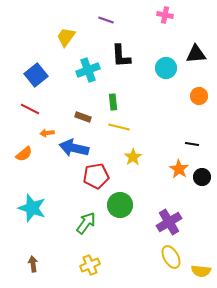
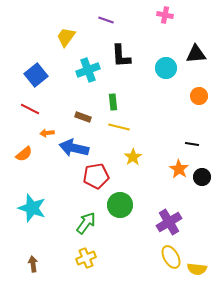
yellow cross: moved 4 px left, 7 px up
yellow semicircle: moved 4 px left, 2 px up
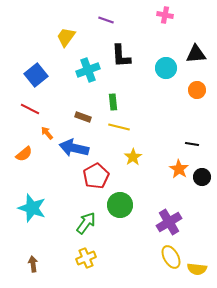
orange circle: moved 2 px left, 6 px up
orange arrow: rotated 56 degrees clockwise
red pentagon: rotated 20 degrees counterclockwise
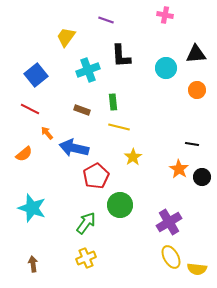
brown rectangle: moved 1 px left, 7 px up
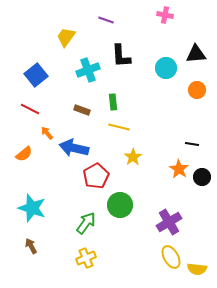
brown arrow: moved 2 px left, 18 px up; rotated 21 degrees counterclockwise
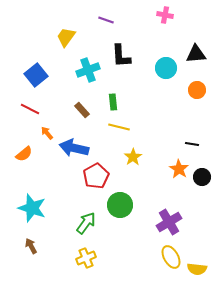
brown rectangle: rotated 28 degrees clockwise
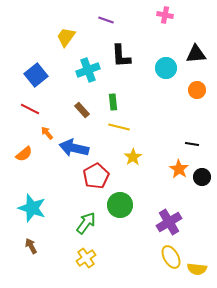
yellow cross: rotated 12 degrees counterclockwise
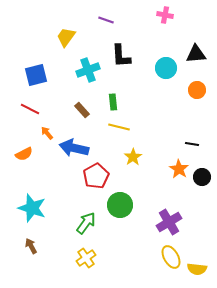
blue square: rotated 25 degrees clockwise
orange semicircle: rotated 12 degrees clockwise
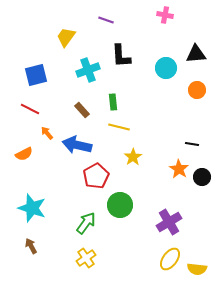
blue arrow: moved 3 px right, 3 px up
yellow ellipse: moved 1 px left, 2 px down; rotated 65 degrees clockwise
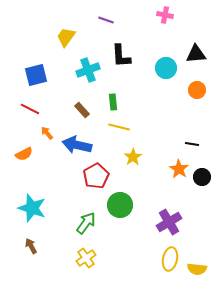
yellow ellipse: rotated 25 degrees counterclockwise
